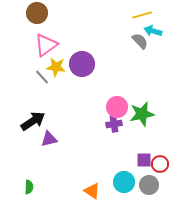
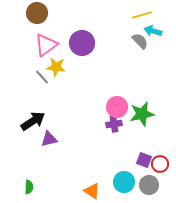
purple circle: moved 21 px up
purple square: rotated 21 degrees clockwise
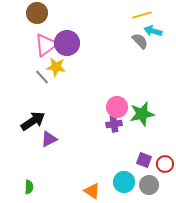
purple circle: moved 15 px left
purple triangle: rotated 12 degrees counterclockwise
red circle: moved 5 px right
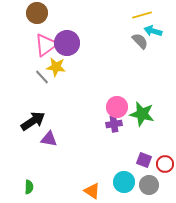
green star: rotated 25 degrees clockwise
purple triangle: rotated 36 degrees clockwise
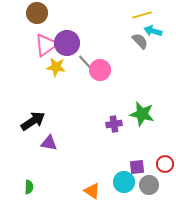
gray line: moved 43 px right, 15 px up
pink circle: moved 17 px left, 37 px up
purple triangle: moved 4 px down
purple square: moved 7 px left, 7 px down; rotated 28 degrees counterclockwise
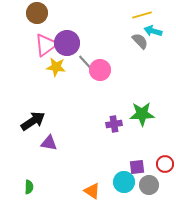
green star: rotated 15 degrees counterclockwise
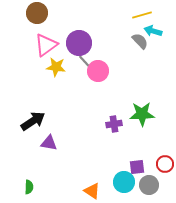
purple circle: moved 12 px right
pink circle: moved 2 px left, 1 px down
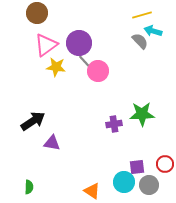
purple triangle: moved 3 px right
